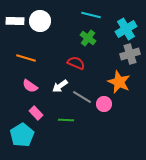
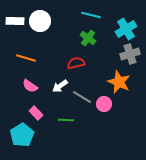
red semicircle: rotated 36 degrees counterclockwise
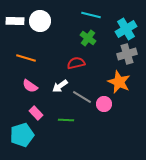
gray cross: moved 3 px left
cyan pentagon: rotated 15 degrees clockwise
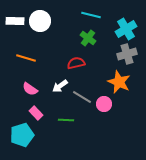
pink semicircle: moved 3 px down
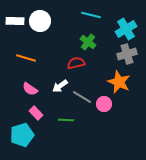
green cross: moved 4 px down
